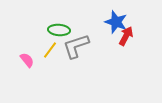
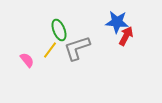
blue star: moved 1 px right; rotated 15 degrees counterclockwise
green ellipse: rotated 65 degrees clockwise
gray L-shape: moved 1 px right, 2 px down
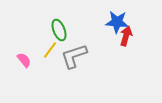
red arrow: rotated 12 degrees counterclockwise
gray L-shape: moved 3 px left, 8 px down
pink semicircle: moved 3 px left
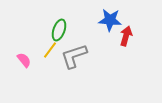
blue star: moved 7 px left, 2 px up
green ellipse: rotated 40 degrees clockwise
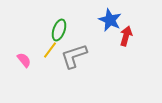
blue star: rotated 20 degrees clockwise
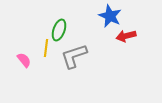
blue star: moved 4 px up
red arrow: rotated 120 degrees counterclockwise
yellow line: moved 4 px left, 2 px up; rotated 30 degrees counterclockwise
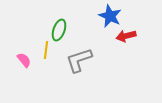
yellow line: moved 2 px down
gray L-shape: moved 5 px right, 4 px down
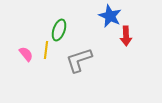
red arrow: rotated 78 degrees counterclockwise
pink semicircle: moved 2 px right, 6 px up
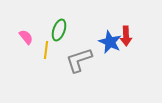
blue star: moved 26 px down
pink semicircle: moved 17 px up
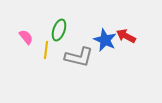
red arrow: rotated 120 degrees clockwise
blue star: moved 5 px left, 2 px up
gray L-shape: moved 3 px up; rotated 148 degrees counterclockwise
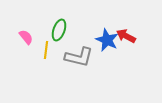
blue star: moved 2 px right
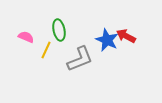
green ellipse: rotated 30 degrees counterclockwise
pink semicircle: rotated 28 degrees counterclockwise
yellow line: rotated 18 degrees clockwise
gray L-shape: moved 1 px right, 2 px down; rotated 36 degrees counterclockwise
